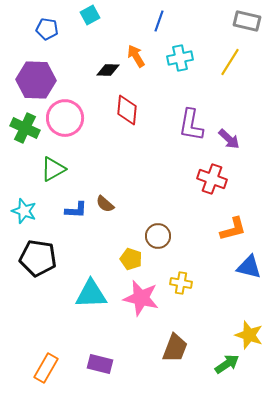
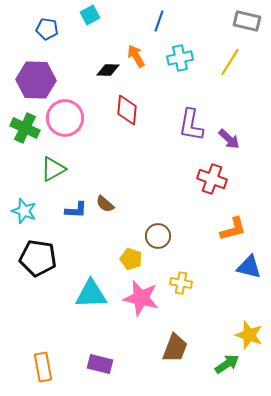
orange rectangle: moved 3 px left, 1 px up; rotated 40 degrees counterclockwise
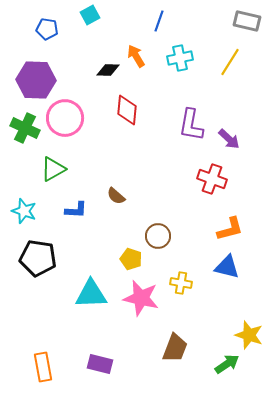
brown semicircle: moved 11 px right, 8 px up
orange L-shape: moved 3 px left
blue triangle: moved 22 px left
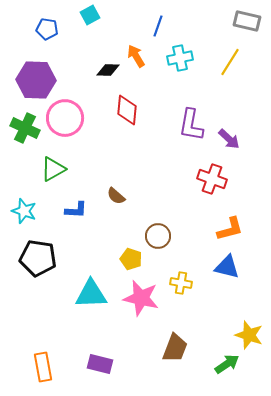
blue line: moved 1 px left, 5 px down
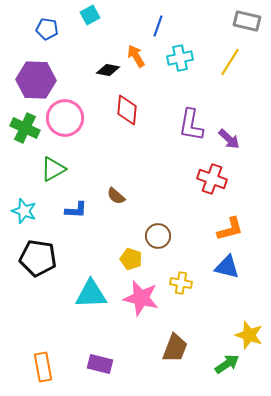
black diamond: rotated 10 degrees clockwise
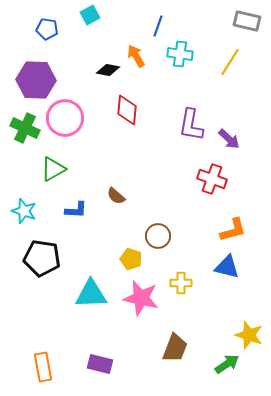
cyan cross: moved 4 px up; rotated 20 degrees clockwise
orange L-shape: moved 3 px right, 1 px down
black pentagon: moved 4 px right
yellow cross: rotated 10 degrees counterclockwise
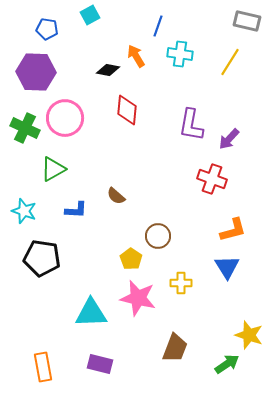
purple hexagon: moved 8 px up
purple arrow: rotated 90 degrees clockwise
yellow pentagon: rotated 15 degrees clockwise
blue triangle: rotated 44 degrees clockwise
cyan triangle: moved 19 px down
pink star: moved 3 px left
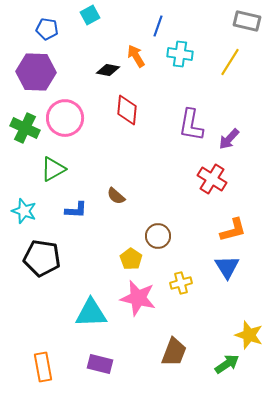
red cross: rotated 12 degrees clockwise
yellow cross: rotated 15 degrees counterclockwise
brown trapezoid: moved 1 px left, 4 px down
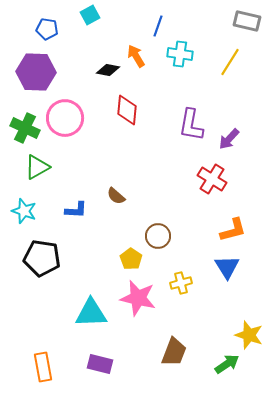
green triangle: moved 16 px left, 2 px up
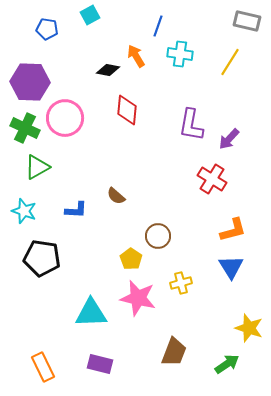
purple hexagon: moved 6 px left, 10 px down
blue triangle: moved 4 px right
yellow star: moved 7 px up
orange rectangle: rotated 16 degrees counterclockwise
